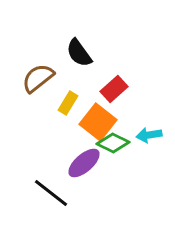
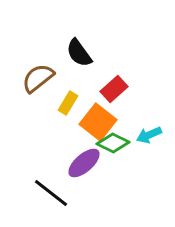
cyan arrow: rotated 15 degrees counterclockwise
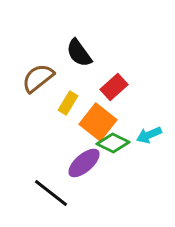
red rectangle: moved 2 px up
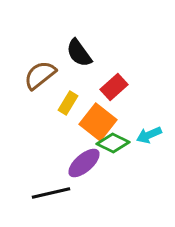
brown semicircle: moved 2 px right, 3 px up
black line: rotated 51 degrees counterclockwise
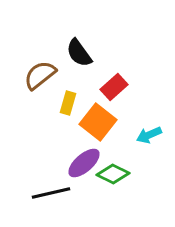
yellow rectangle: rotated 15 degrees counterclockwise
green diamond: moved 31 px down
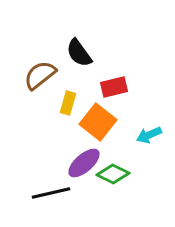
red rectangle: rotated 28 degrees clockwise
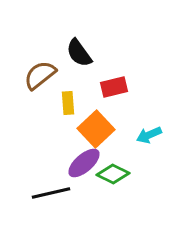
yellow rectangle: rotated 20 degrees counterclockwise
orange square: moved 2 px left, 7 px down; rotated 9 degrees clockwise
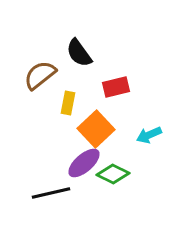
red rectangle: moved 2 px right
yellow rectangle: rotated 15 degrees clockwise
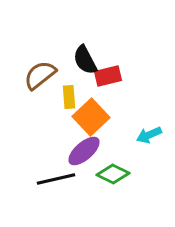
black semicircle: moved 6 px right, 7 px down; rotated 8 degrees clockwise
red rectangle: moved 8 px left, 11 px up
yellow rectangle: moved 1 px right, 6 px up; rotated 15 degrees counterclockwise
orange square: moved 5 px left, 12 px up
purple ellipse: moved 12 px up
black line: moved 5 px right, 14 px up
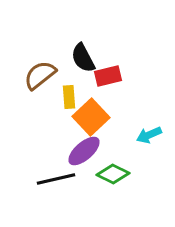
black semicircle: moved 2 px left, 2 px up
